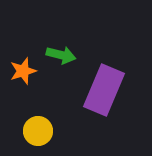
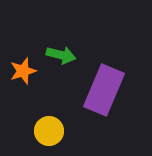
yellow circle: moved 11 px right
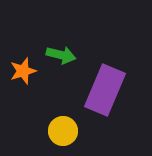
purple rectangle: moved 1 px right
yellow circle: moved 14 px right
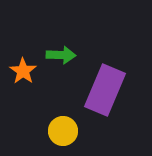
green arrow: rotated 12 degrees counterclockwise
orange star: rotated 20 degrees counterclockwise
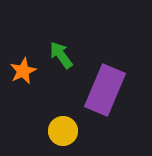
green arrow: rotated 128 degrees counterclockwise
orange star: rotated 12 degrees clockwise
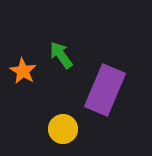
orange star: rotated 16 degrees counterclockwise
yellow circle: moved 2 px up
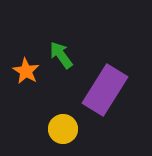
orange star: moved 3 px right
purple rectangle: rotated 9 degrees clockwise
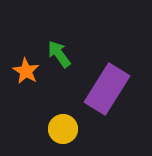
green arrow: moved 2 px left, 1 px up
purple rectangle: moved 2 px right, 1 px up
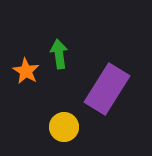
green arrow: rotated 28 degrees clockwise
yellow circle: moved 1 px right, 2 px up
